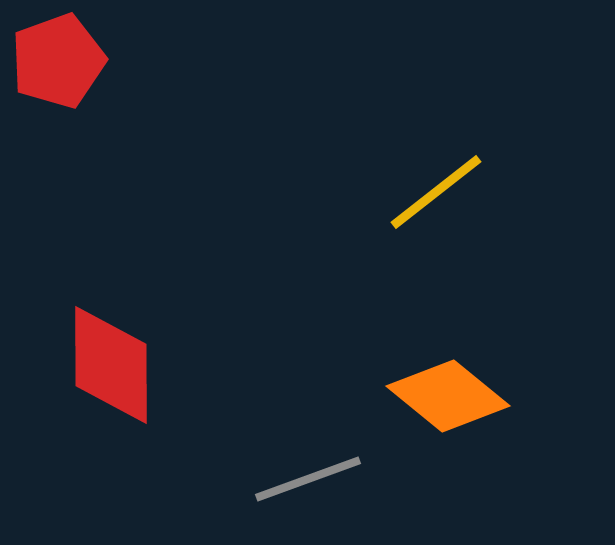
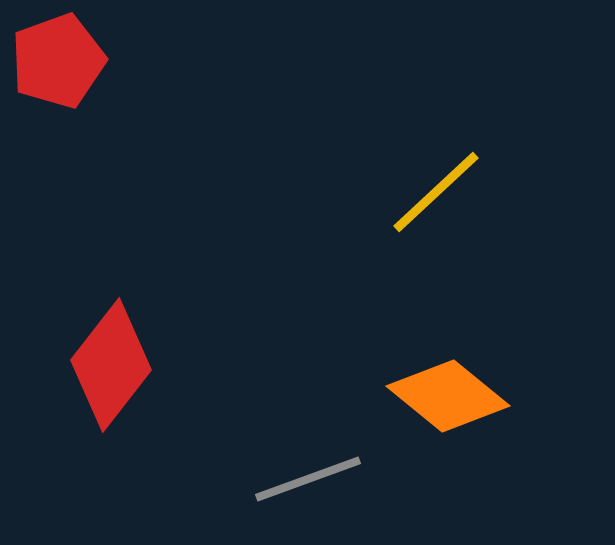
yellow line: rotated 5 degrees counterclockwise
red diamond: rotated 38 degrees clockwise
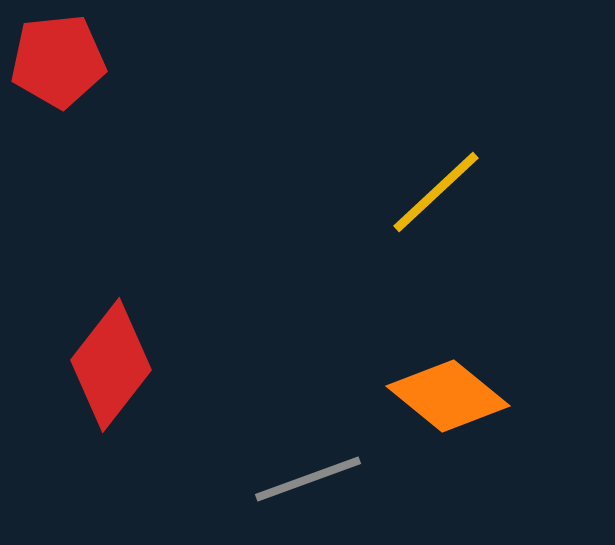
red pentagon: rotated 14 degrees clockwise
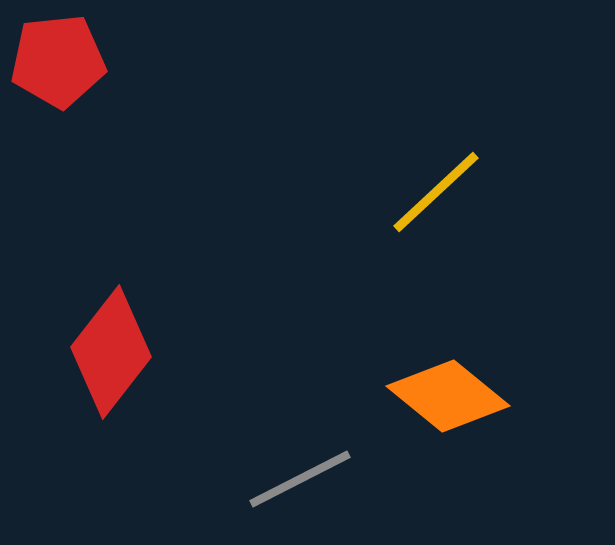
red diamond: moved 13 px up
gray line: moved 8 px left; rotated 7 degrees counterclockwise
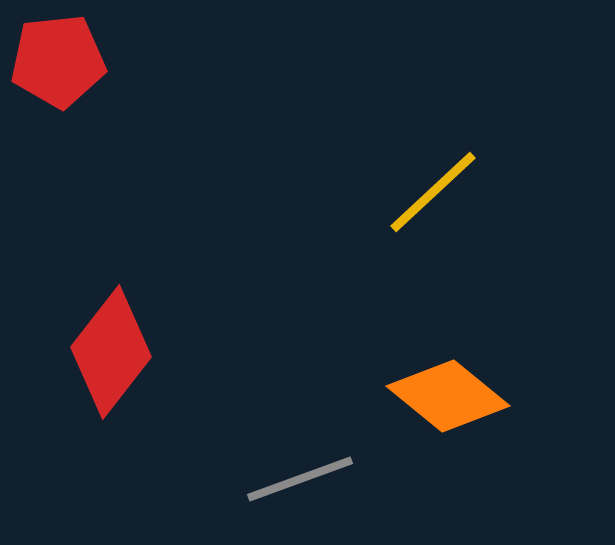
yellow line: moved 3 px left
gray line: rotated 7 degrees clockwise
